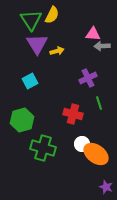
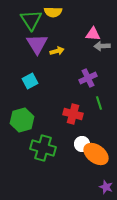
yellow semicircle: moved 1 px right, 3 px up; rotated 66 degrees clockwise
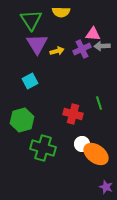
yellow semicircle: moved 8 px right
purple cross: moved 6 px left, 29 px up
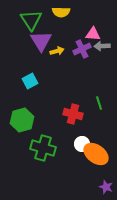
purple triangle: moved 4 px right, 3 px up
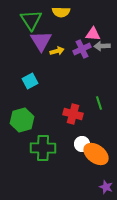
green cross: rotated 15 degrees counterclockwise
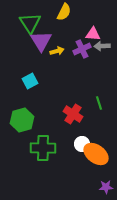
yellow semicircle: moved 3 px right; rotated 66 degrees counterclockwise
green triangle: moved 1 px left, 3 px down
red cross: rotated 18 degrees clockwise
purple star: rotated 24 degrees counterclockwise
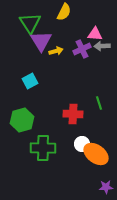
pink triangle: moved 2 px right
yellow arrow: moved 1 px left
red cross: rotated 30 degrees counterclockwise
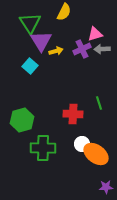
pink triangle: rotated 21 degrees counterclockwise
gray arrow: moved 3 px down
cyan square: moved 15 px up; rotated 21 degrees counterclockwise
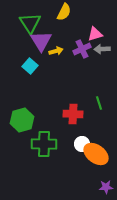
green cross: moved 1 px right, 4 px up
